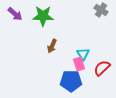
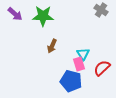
blue pentagon: rotated 15 degrees clockwise
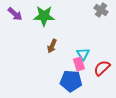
green star: moved 1 px right
blue pentagon: rotated 10 degrees counterclockwise
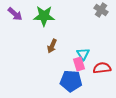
red semicircle: rotated 36 degrees clockwise
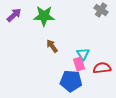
purple arrow: moved 1 px left, 1 px down; rotated 84 degrees counterclockwise
brown arrow: rotated 120 degrees clockwise
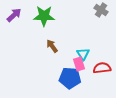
blue pentagon: moved 1 px left, 3 px up
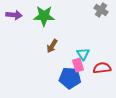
purple arrow: rotated 49 degrees clockwise
brown arrow: rotated 112 degrees counterclockwise
pink rectangle: moved 1 px left, 1 px down
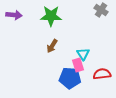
green star: moved 7 px right
red semicircle: moved 6 px down
